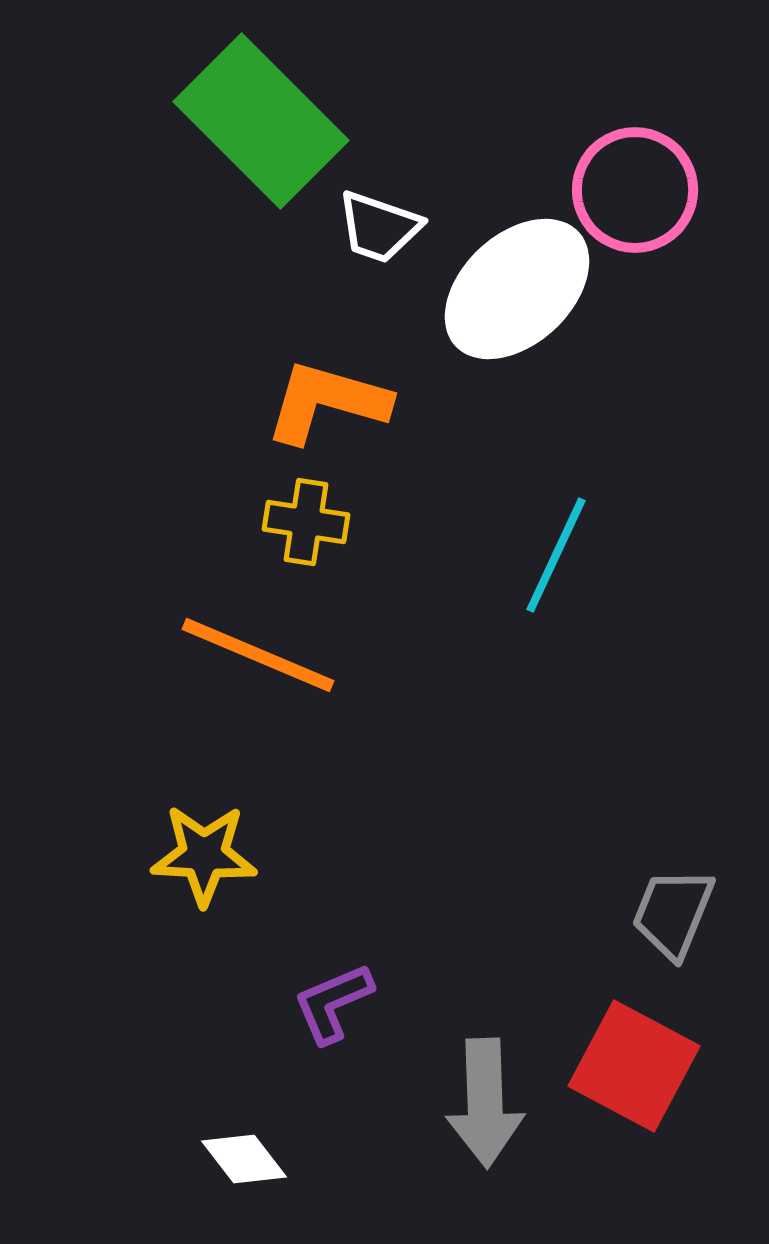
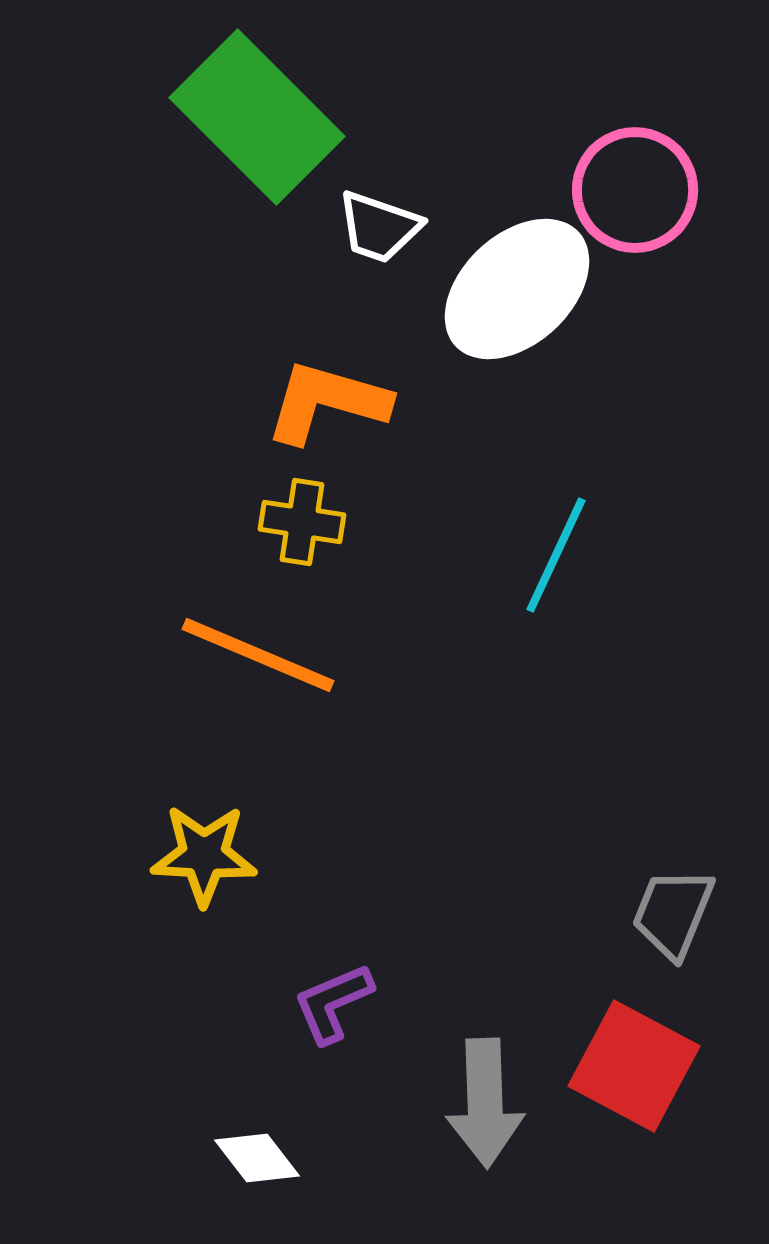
green rectangle: moved 4 px left, 4 px up
yellow cross: moved 4 px left
white diamond: moved 13 px right, 1 px up
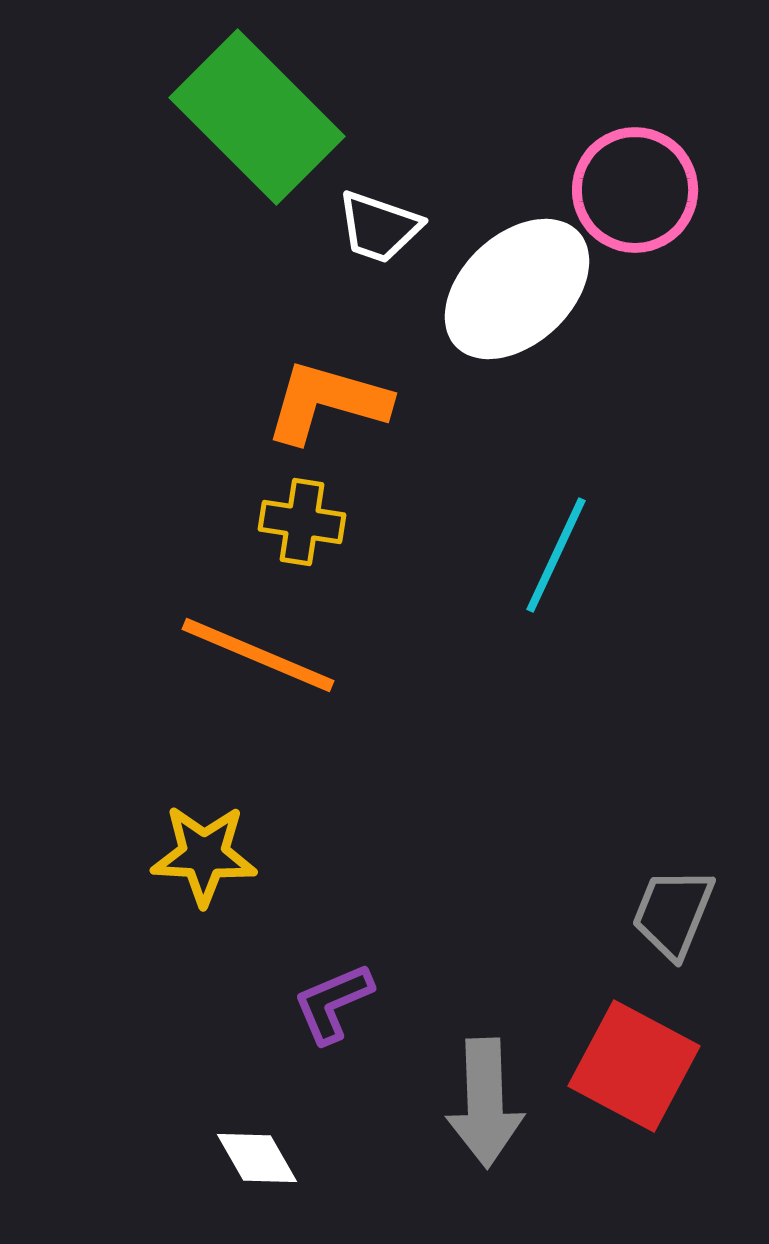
white diamond: rotated 8 degrees clockwise
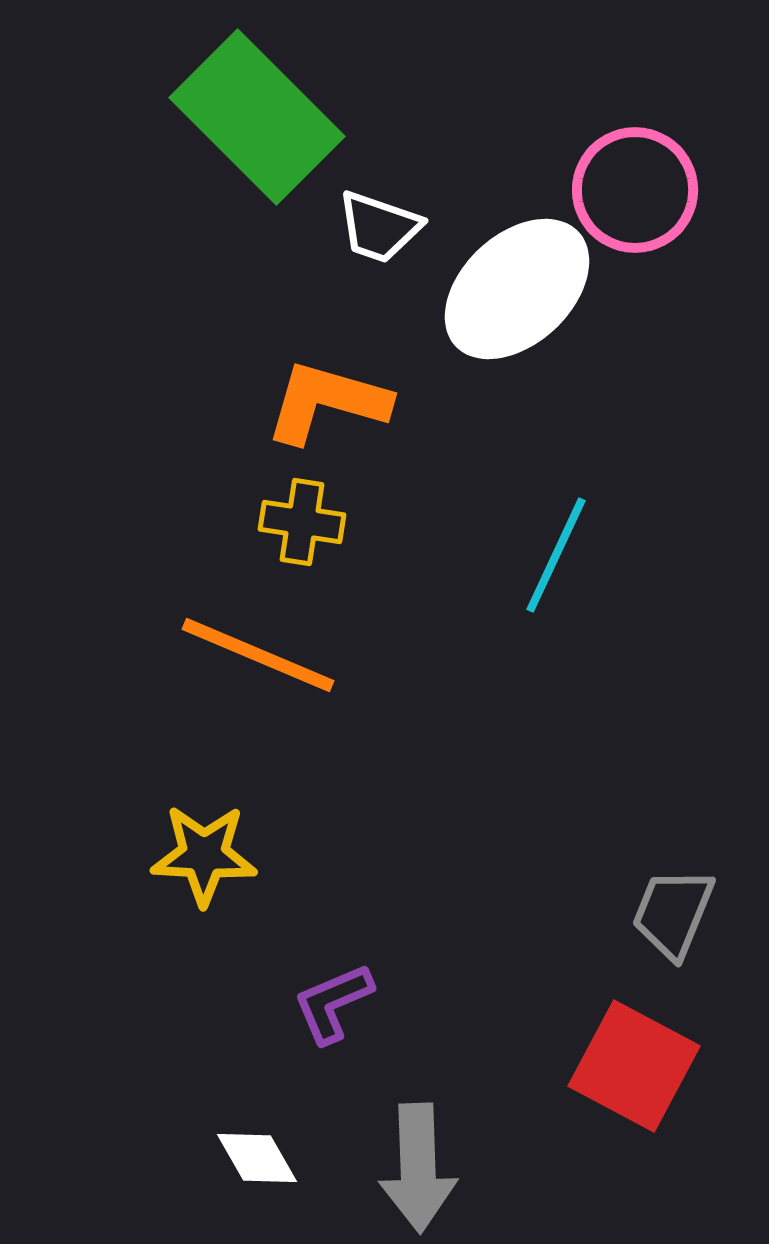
gray arrow: moved 67 px left, 65 px down
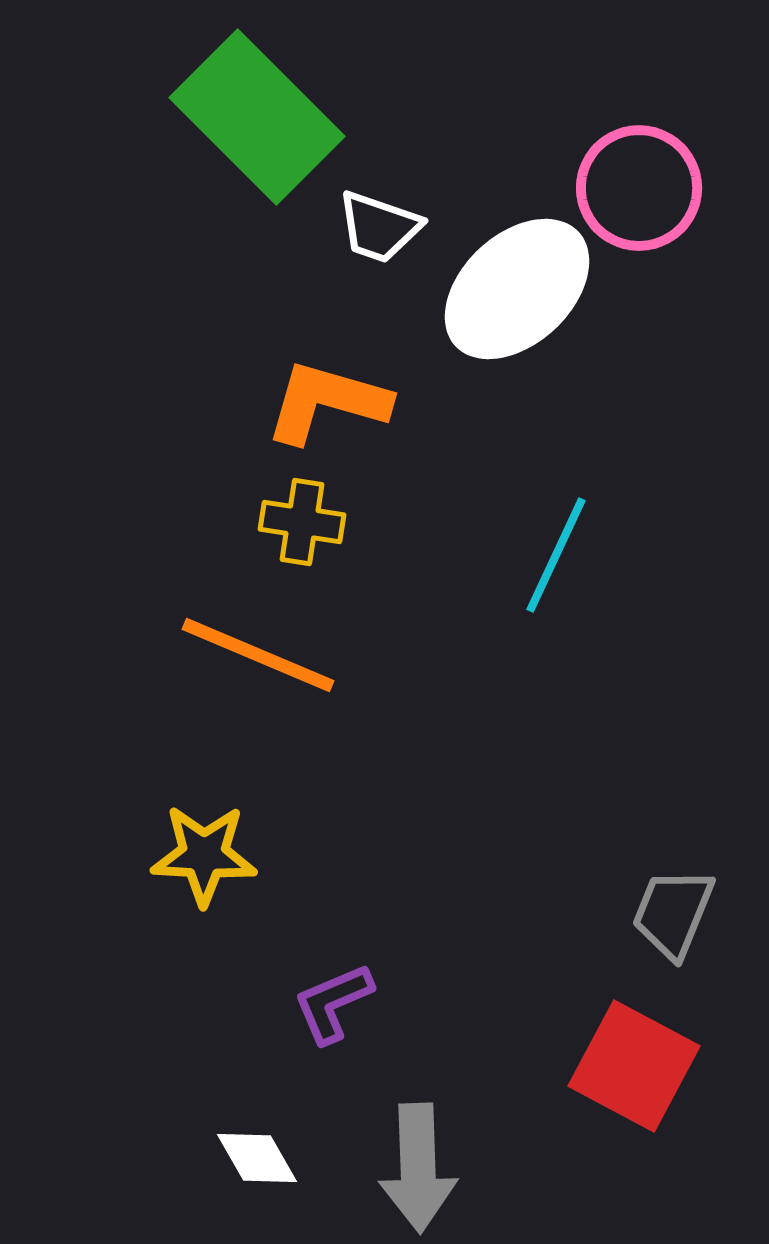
pink circle: moved 4 px right, 2 px up
